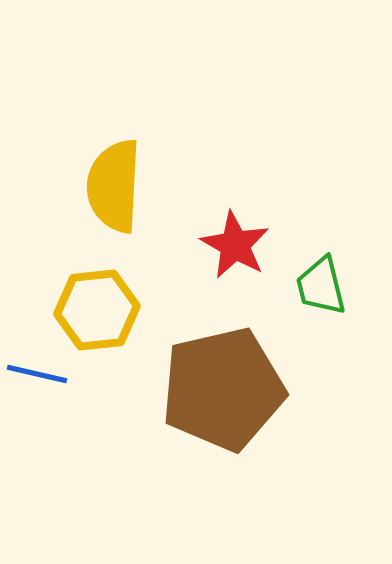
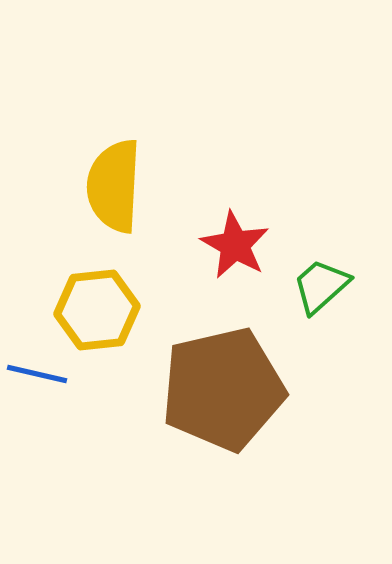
green trapezoid: rotated 62 degrees clockwise
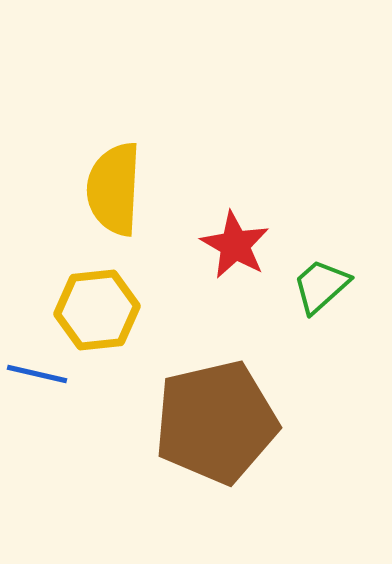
yellow semicircle: moved 3 px down
brown pentagon: moved 7 px left, 33 px down
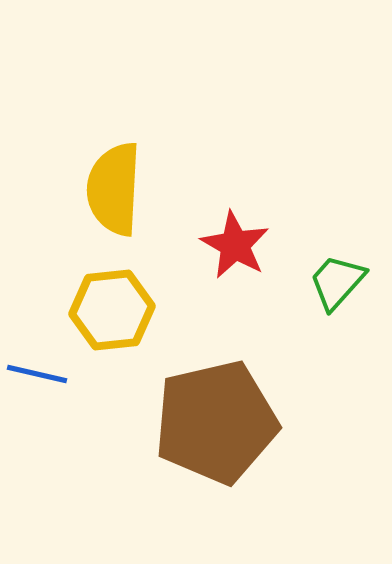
green trapezoid: moved 16 px right, 4 px up; rotated 6 degrees counterclockwise
yellow hexagon: moved 15 px right
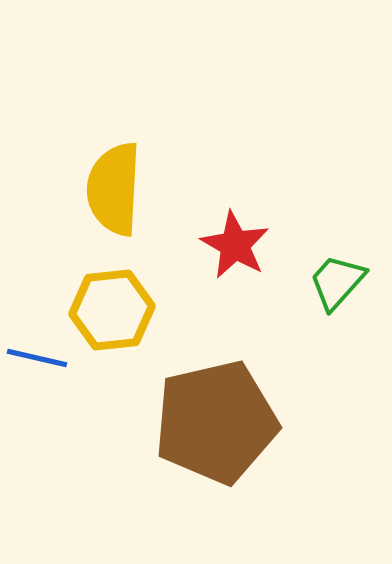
blue line: moved 16 px up
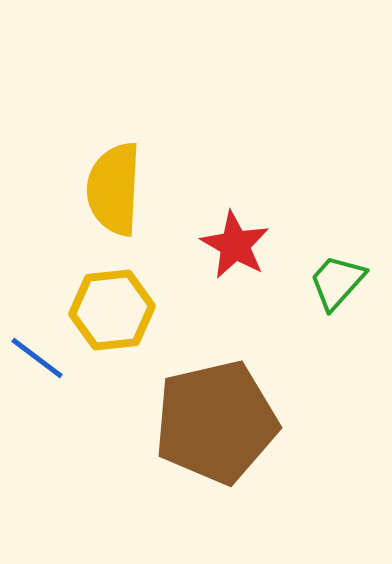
blue line: rotated 24 degrees clockwise
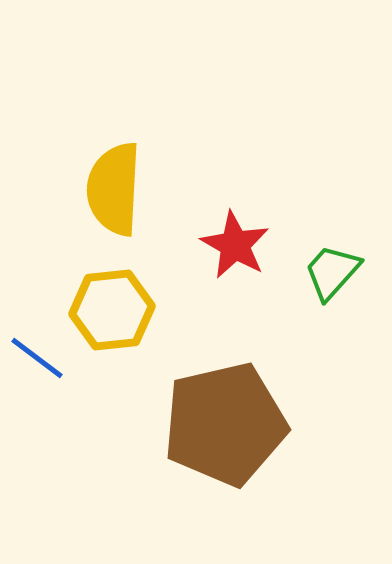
green trapezoid: moved 5 px left, 10 px up
brown pentagon: moved 9 px right, 2 px down
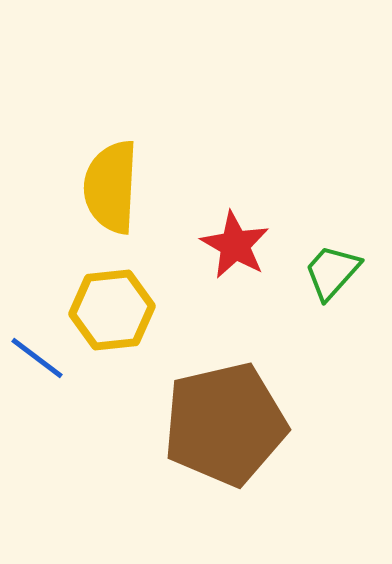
yellow semicircle: moved 3 px left, 2 px up
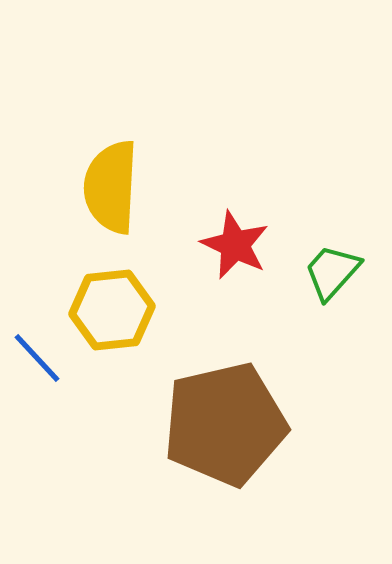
red star: rotated 4 degrees counterclockwise
blue line: rotated 10 degrees clockwise
